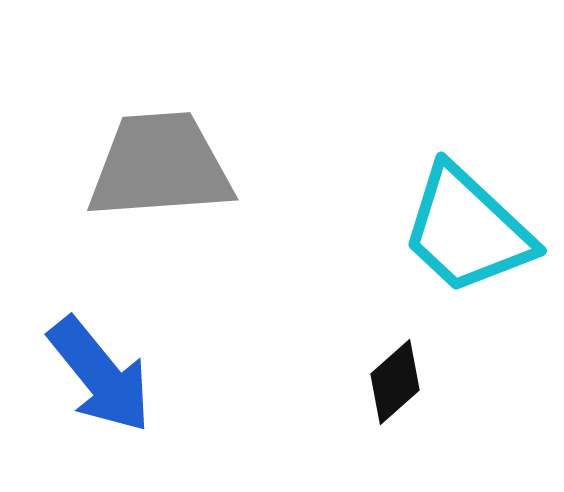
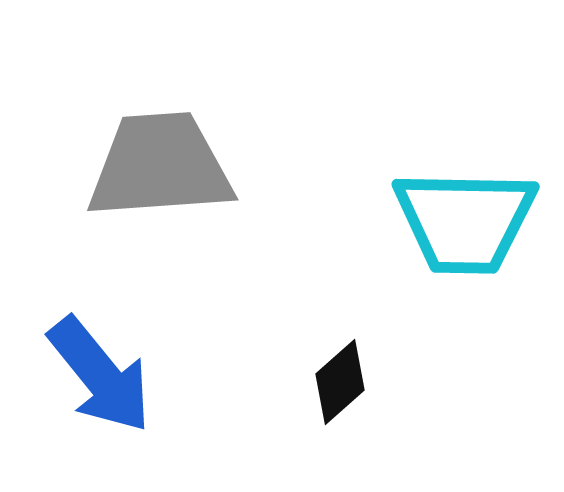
cyan trapezoid: moved 2 px left, 9 px up; rotated 42 degrees counterclockwise
black diamond: moved 55 px left
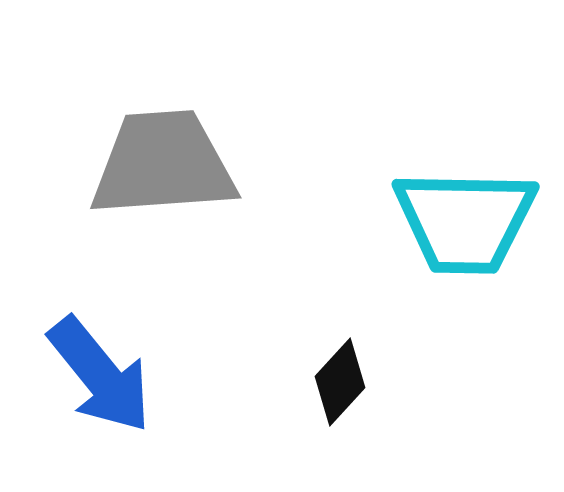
gray trapezoid: moved 3 px right, 2 px up
black diamond: rotated 6 degrees counterclockwise
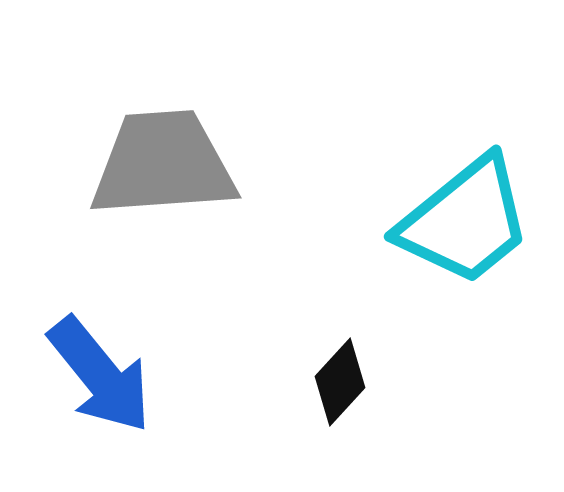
cyan trapezoid: rotated 40 degrees counterclockwise
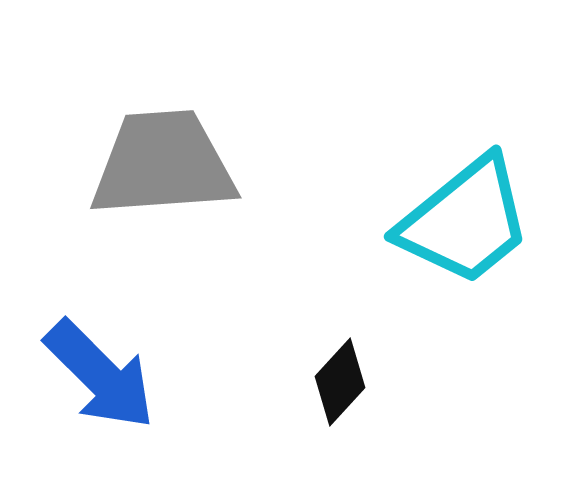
blue arrow: rotated 6 degrees counterclockwise
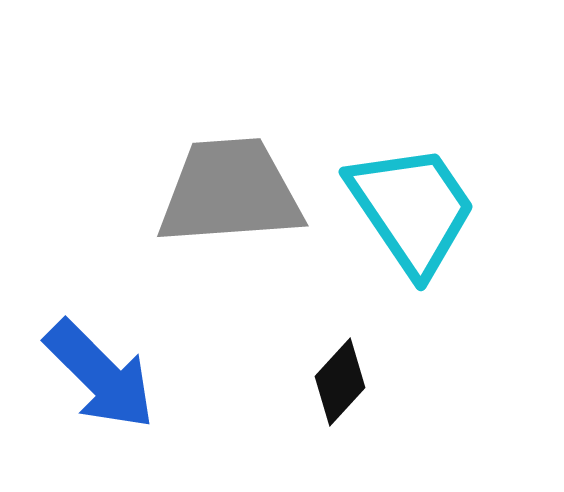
gray trapezoid: moved 67 px right, 28 px down
cyan trapezoid: moved 53 px left, 12 px up; rotated 85 degrees counterclockwise
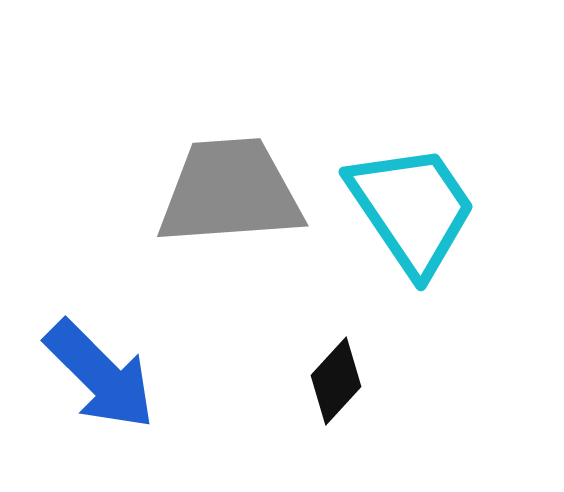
black diamond: moved 4 px left, 1 px up
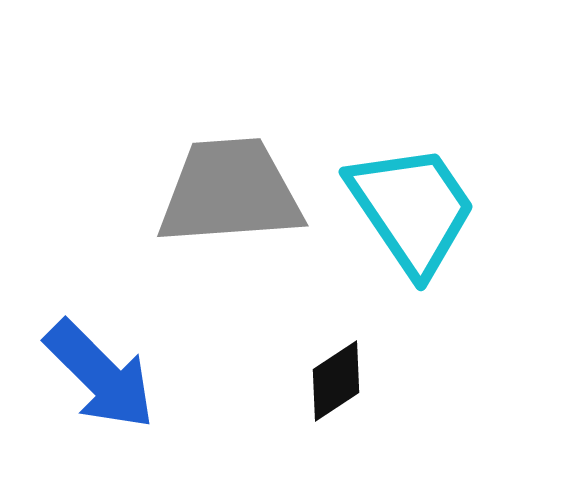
black diamond: rotated 14 degrees clockwise
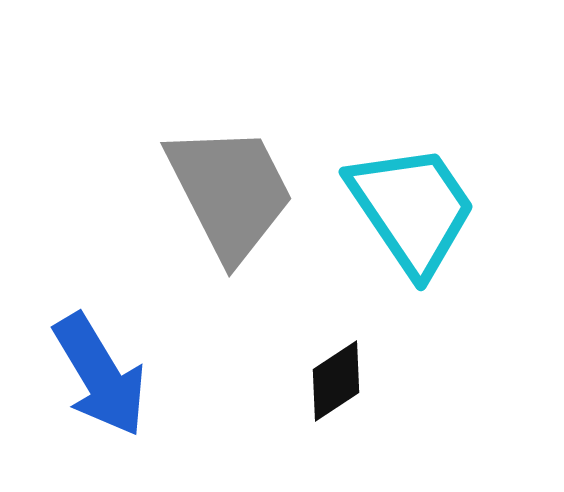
gray trapezoid: rotated 67 degrees clockwise
blue arrow: rotated 14 degrees clockwise
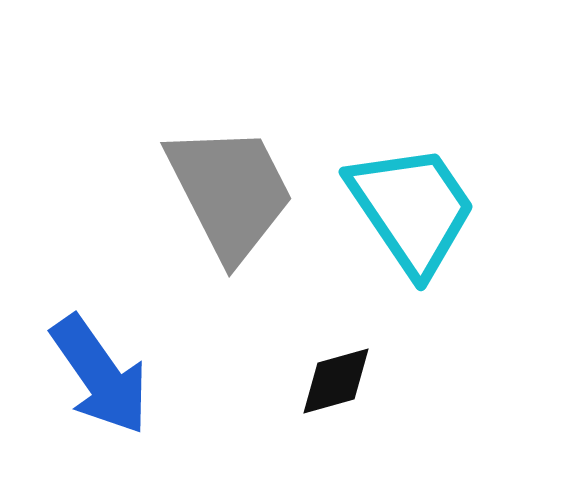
blue arrow: rotated 4 degrees counterclockwise
black diamond: rotated 18 degrees clockwise
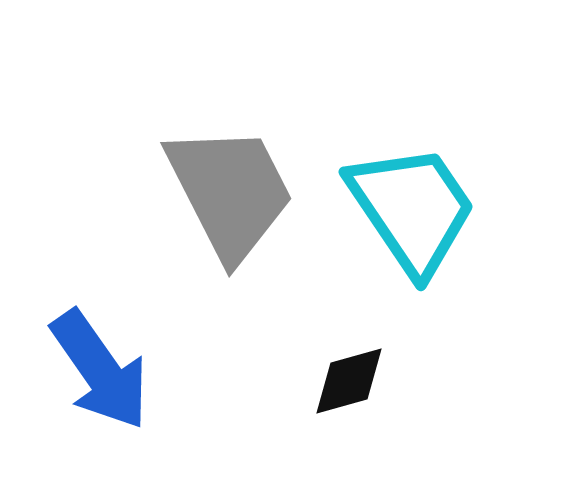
blue arrow: moved 5 px up
black diamond: moved 13 px right
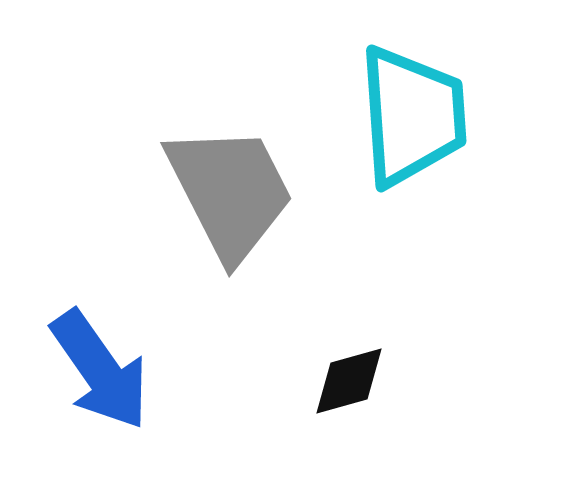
cyan trapezoid: moved 93 px up; rotated 30 degrees clockwise
